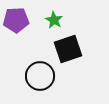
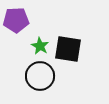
green star: moved 14 px left, 26 px down
black square: rotated 28 degrees clockwise
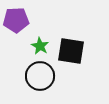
black square: moved 3 px right, 2 px down
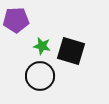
green star: moved 2 px right; rotated 18 degrees counterclockwise
black square: rotated 8 degrees clockwise
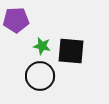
black square: rotated 12 degrees counterclockwise
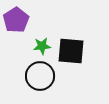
purple pentagon: rotated 30 degrees counterclockwise
green star: rotated 18 degrees counterclockwise
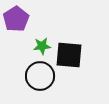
purple pentagon: moved 1 px up
black square: moved 2 px left, 4 px down
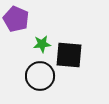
purple pentagon: rotated 15 degrees counterclockwise
green star: moved 2 px up
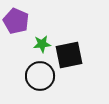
purple pentagon: moved 2 px down
black square: rotated 16 degrees counterclockwise
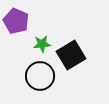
black square: moved 2 px right; rotated 20 degrees counterclockwise
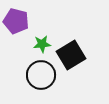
purple pentagon: rotated 10 degrees counterclockwise
black circle: moved 1 px right, 1 px up
